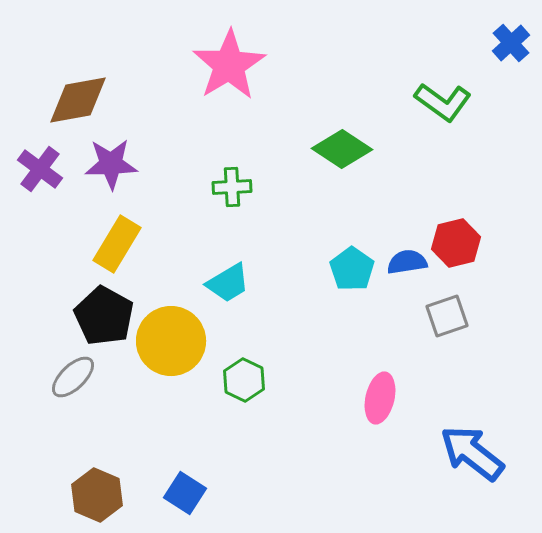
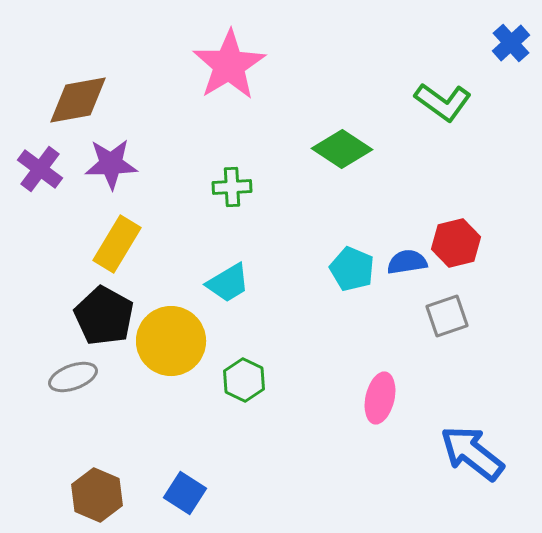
cyan pentagon: rotated 12 degrees counterclockwise
gray ellipse: rotated 24 degrees clockwise
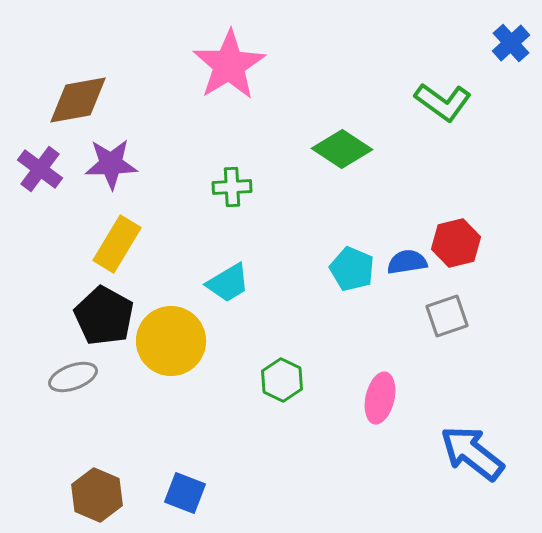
green hexagon: moved 38 px right
blue square: rotated 12 degrees counterclockwise
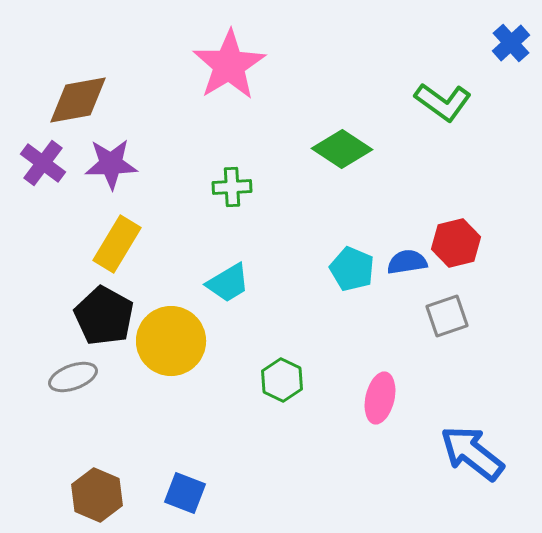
purple cross: moved 3 px right, 6 px up
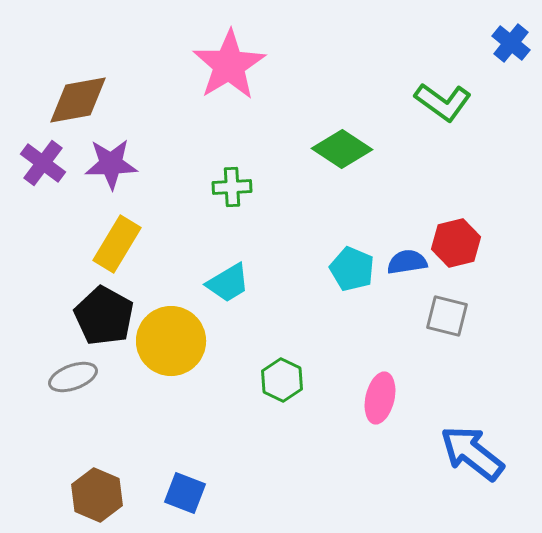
blue cross: rotated 9 degrees counterclockwise
gray square: rotated 33 degrees clockwise
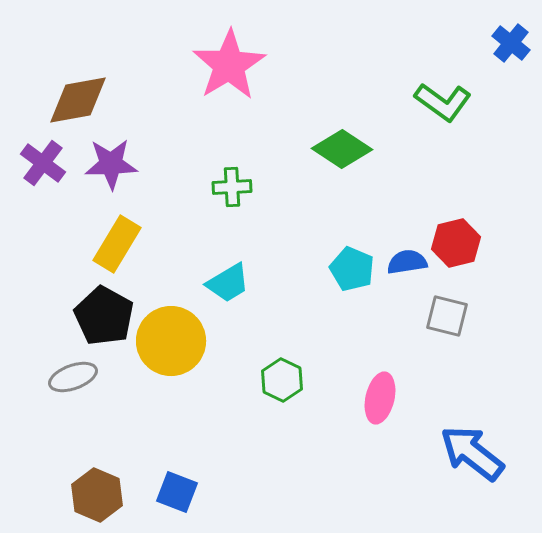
blue square: moved 8 px left, 1 px up
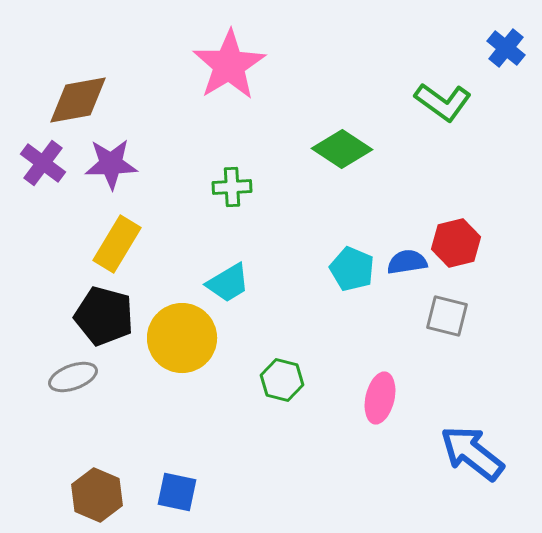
blue cross: moved 5 px left, 5 px down
black pentagon: rotated 14 degrees counterclockwise
yellow circle: moved 11 px right, 3 px up
green hexagon: rotated 12 degrees counterclockwise
blue square: rotated 9 degrees counterclockwise
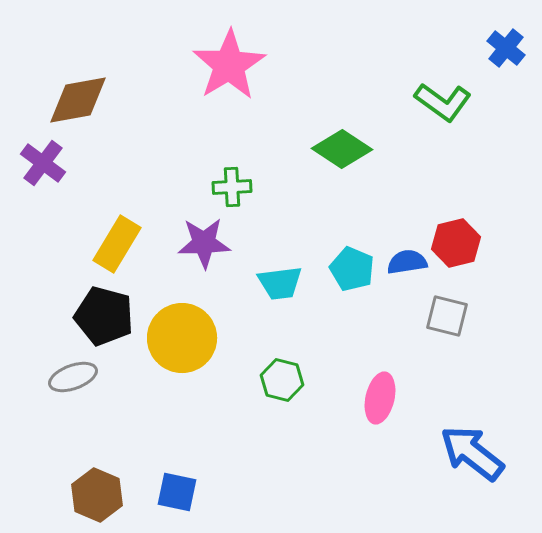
purple star: moved 93 px right, 79 px down
cyan trapezoid: moved 52 px right; rotated 24 degrees clockwise
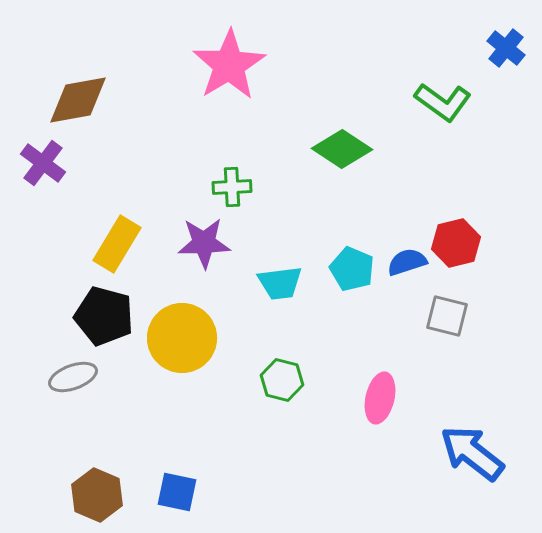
blue semicircle: rotated 9 degrees counterclockwise
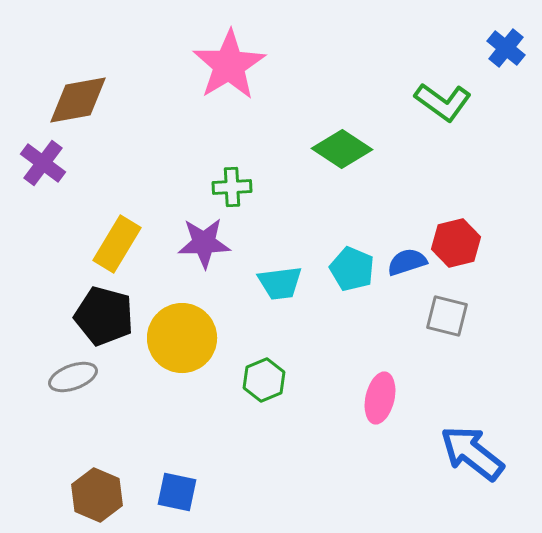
green hexagon: moved 18 px left; rotated 24 degrees clockwise
